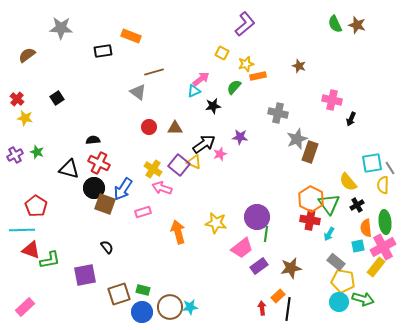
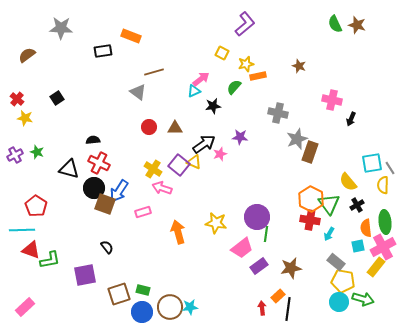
blue arrow at (123, 189): moved 4 px left, 2 px down
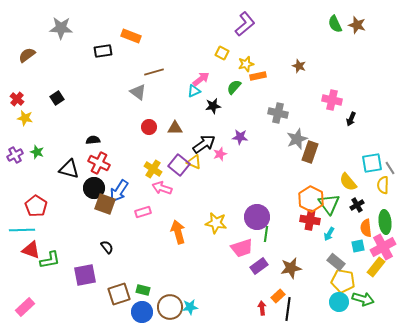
pink trapezoid at (242, 248): rotated 20 degrees clockwise
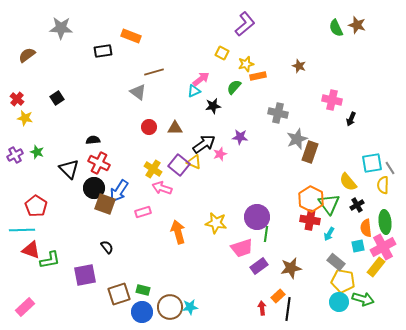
green semicircle at (335, 24): moved 1 px right, 4 px down
black triangle at (69, 169): rotated 30 degrees clockwise
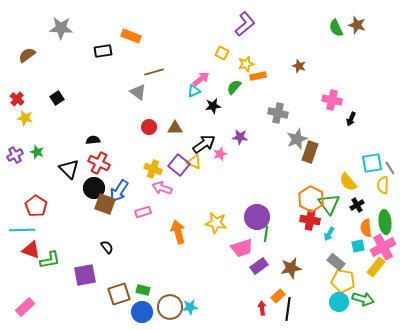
yellow cross at (153, 169): rotated 12 degrees counterclockwise
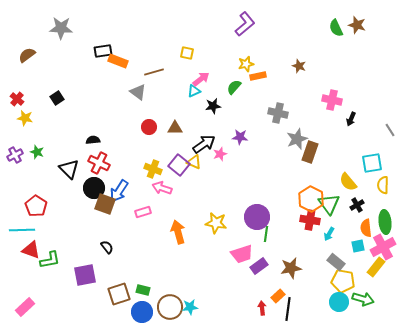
orange rectangle at (131, 36): moved 13 px left, 25 px down
yellow square at (222, 53): moved 35 px left; rotated 16 degrees counterclockwise
gray line at (390, 168): moved 38 px up
pink trapezoid at (242, 248): moved 6 px down
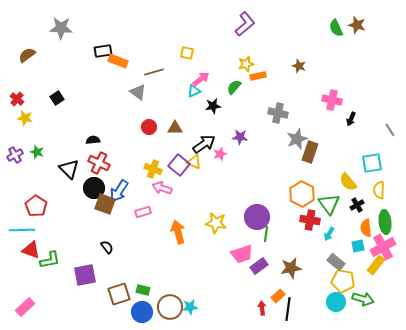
yellow semicircle at (383, 185): moved 4 px left, 5 px down
orange hexagon at (311, 199): moved 9 px left, 5 px up
yellow rectangle at (376, 267): moved 2 px up
cyan circle at (339, 302): moved 3 px left
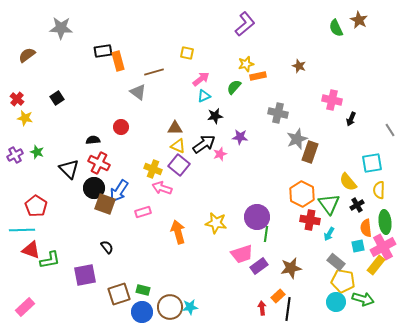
brown star at (357, 25): moved 2 px right, 5 px up; rotated 12 degrees clockwise
orange rectangle at (118, 61): rotated 54 degrees clockwise
cyan triangle at (194, 91): moved 10 px right, 5 px down
black star at (213, 106): moved 2 px right, 10 px down
red circle at (149, 127): moved 28 px left
yellow triangle at (194, 162): moved 16 px left, 16 px up
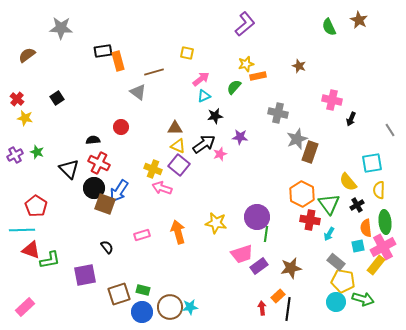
green semicircle at (336, 28): moved 7 px left, 1 px up
pink rectangle at (143, 212): moved 1 px left, 23 px down
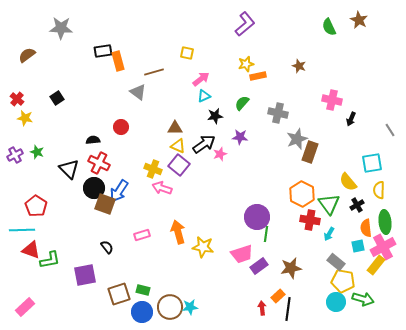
green semicircle at (234, 87): moved 8 px right, 16 px down
yellow star at (216, 223): moved 13 px left, 24 px down
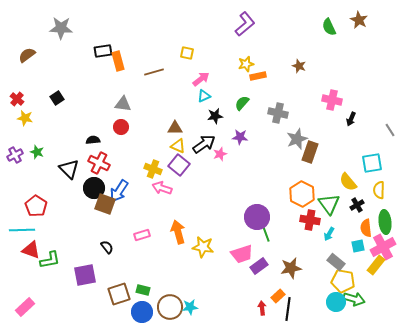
gray triangle at (138, 92): moved 15 px left, 12 px down; rotated 30 degrees counterclockwise
green line at (266, 234): rotated 28 degrees counterclockwise
green arrow at (363, 299): moved 9 px left
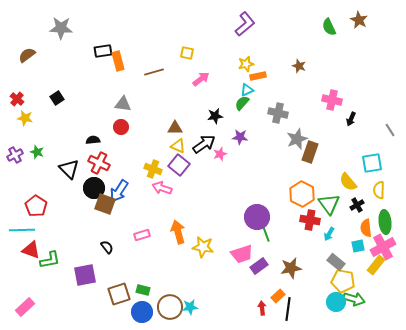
cyan triangle at (204, 96): moved 43 px right, 6 px up
